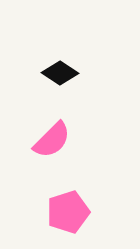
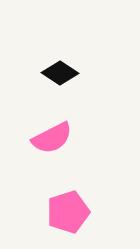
pink semicircle: moved 2 px up; rotated 18 degrees clockwise
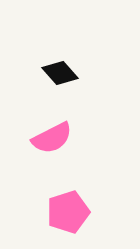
black diamond: rotated 15 degrees clockwise
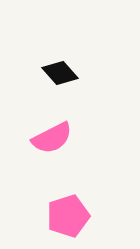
pink pentagon: moved 4 px down
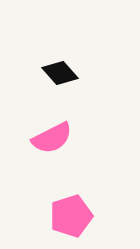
pink pentagon: moved 3 px right
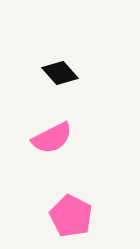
pink pentagon: rotated 27 degrees counterclockwise
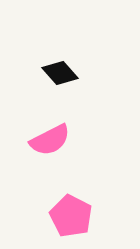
pink semicircle: moved 2 px left, 2 px down
